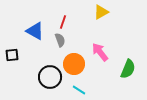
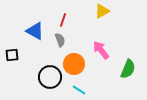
yellow triangle: moved 1 px right, 1 px up
red line: moved 2 px up
pink arrow: moved 1 px right, 2 px up
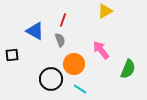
yellow triangle: moved 3 px right
black circle: moved 1 px right, 2 px down
cyan line: moved 1 px right, 1 px up
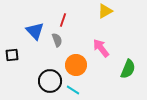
blue triangle: rotated 18 degrees clockwise
gray semicircle: moved 3 px left
pink arrow: moved 2 px up
orange circle: moved 2 px right, 1 px down
black circle: moved 1 px left, 2 px down
cyan line: moved 7 px left, 1 px down
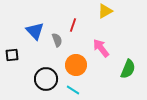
red line: moved 10 px right, 5 px down
black circle: moved 4 px left, 2 px up
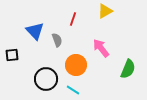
red line: moved 6 px up
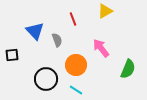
red line: rotated 40 degrees counterclockwise
cyan line: moved 3 px right
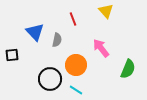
yellow triangle: moved 1 px right; rotated 42 degrees counterclockwise
blue triangle: moved 1 px down
gray semicircle: rotated 32 degrees clockwise
black circle: moved 4 px right
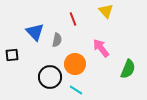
orange circle: moved 1 px left, 1 px up
black circle: moved 2 px up
